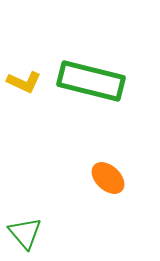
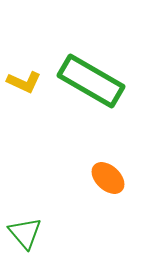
green rectangle: rotated 16 degrees clockwise
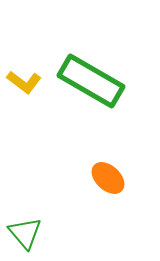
yellow L-shape: rotated 12 degrees clockwise
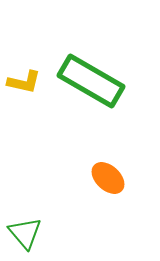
yellow L-shape: rotated 24 degrees counterclockwise
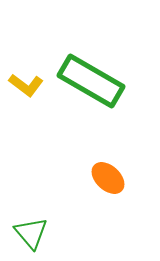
yellow L-shape: moved 2 px right, 3 px down; rotated 24 degrees clockwise
green triangle: moved 6 px right
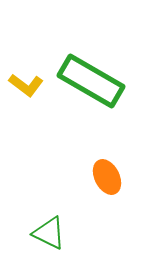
orange ellipse: moved 1 px left, 1 px up; rotated 20 degrees clockwise
green triangle: moved 18 px right; rotated 24 degrees counterclockwise
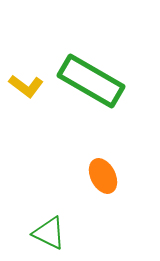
yellow L-shape: moved 1 px down
orange ellipse: moved 4 px left, 1 px up
